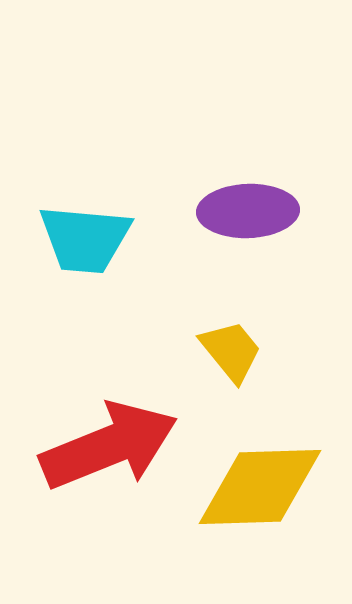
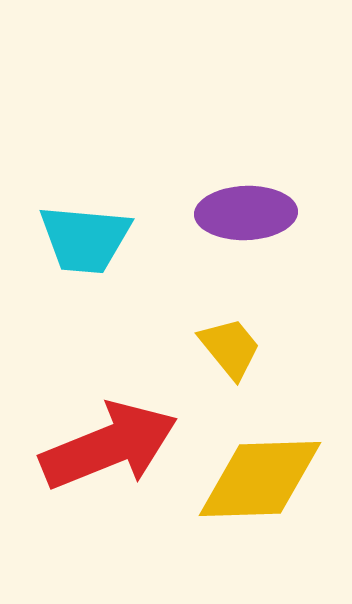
purple ellipse: moved 2 px left, 2 px down
yellow trapezoid: moved 1 px left, 3 px up
yellow diamond: moved 8 px up
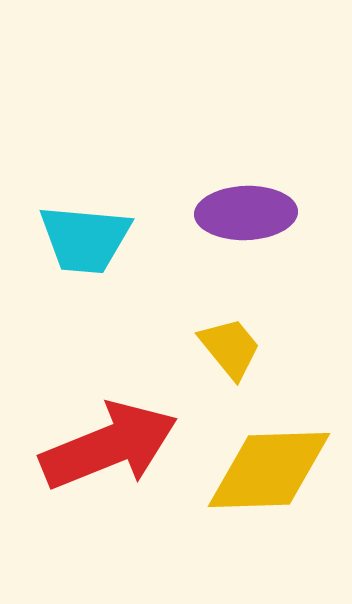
yellow diamond: moved 9 px right, 9 px up
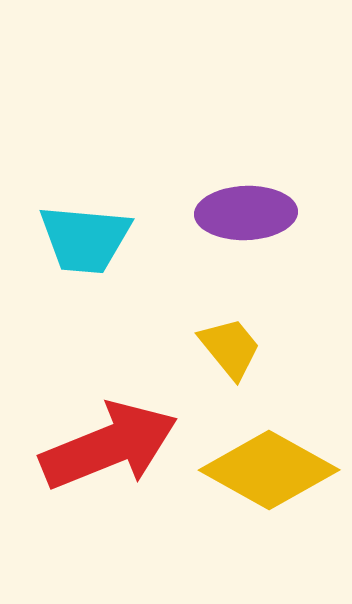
yellow diamond: rotated 31 degrees clockwise
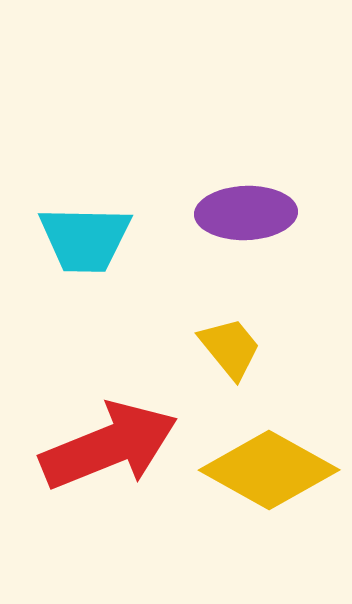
cyan trapezoid: rotated 4 degrees counterclockwise
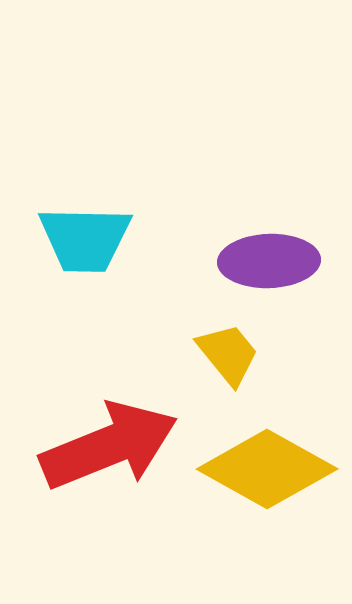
purple ellipse: moved 23 px right, 48 px down
yellow trapezoid: moved 2 px left, 6 px down
yellow diamond: moved 2 px left, 1 px up
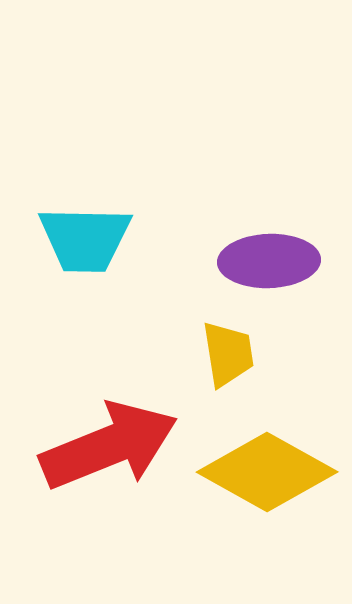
yellow trapezoid: rotated 30 degrees clockwise
yellow diamond: moved 3 px down
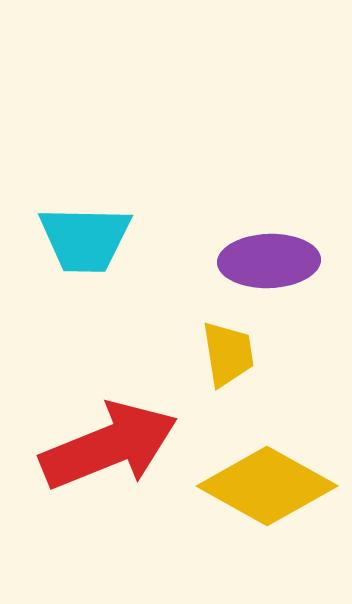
yellow diamond: moved 14 px down
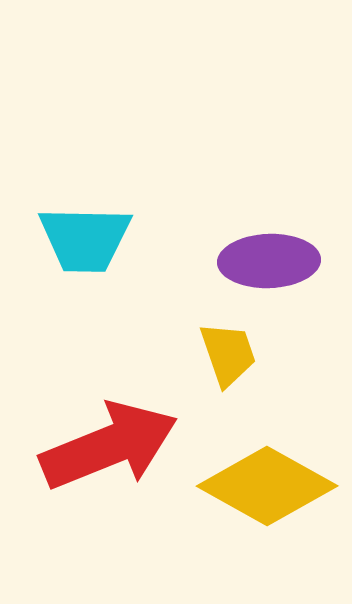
yellow trapezoid: rotated 10 degrees counterclockwise
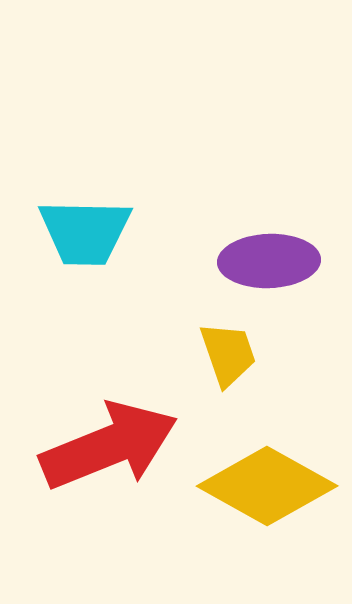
cyan trapezoid: moved 7 px up
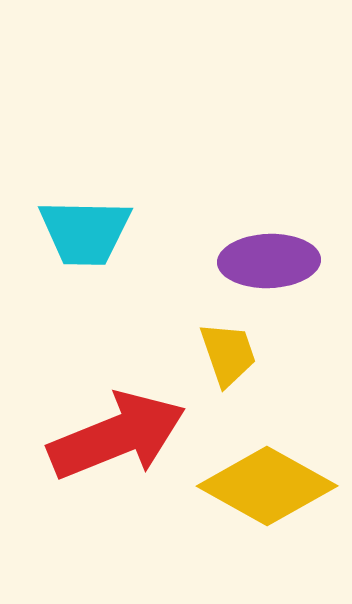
red arrow: moved 8 px right, 10 px up
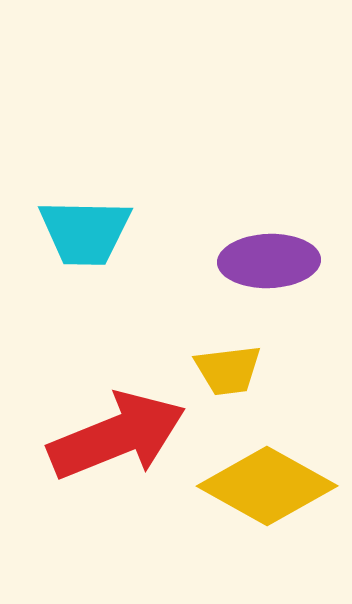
yellow trapezoid: moved 16 px down; rotated 102 degrees clockwise
